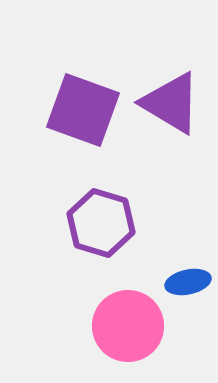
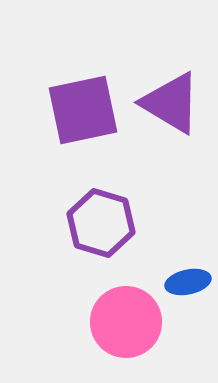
purple square: rotated 32 degrees counterclockwise
pink circle: moved 2 px left, 4 px up
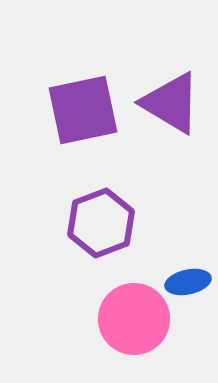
purple hexagon: rotated 22 degrees clockwise
pink circle: moved 8 px right, 3 px up
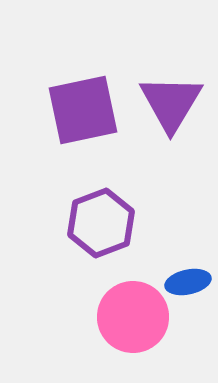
purple triangle: rotated 30 degrees clockwise
pink circle: moved 1 px left, 2 px up
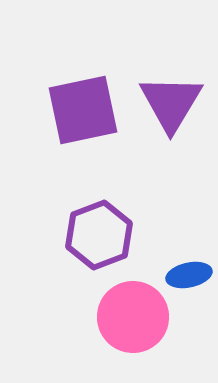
purple hexagon: moved 2 px left, 12 px down
blue ellipse: moved 1 px right, 7 px up
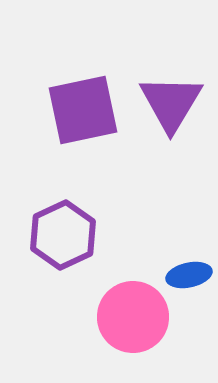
purple hexagon: moved 36 px left; rotated 4 degrees counterclockwise
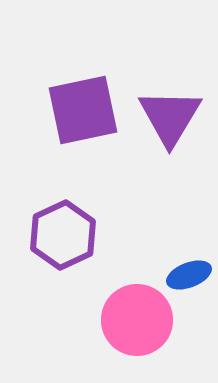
purple triangle: moved 1 px left, 14 px down
blue ellipse: rotated 9 degrees counterclockwise
pink circle: moved 4 px right, 3 px down
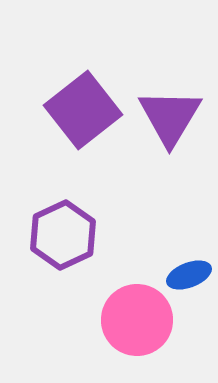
purple square: rotated 26 degrees counterclockwise
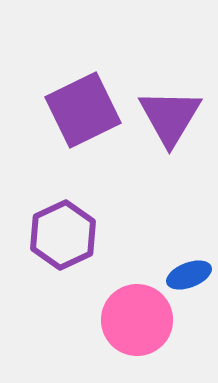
purple square: rotated 12 degrees clockwise
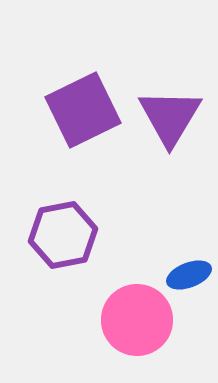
purple hexagon: rotated 14 degrees clockwise
